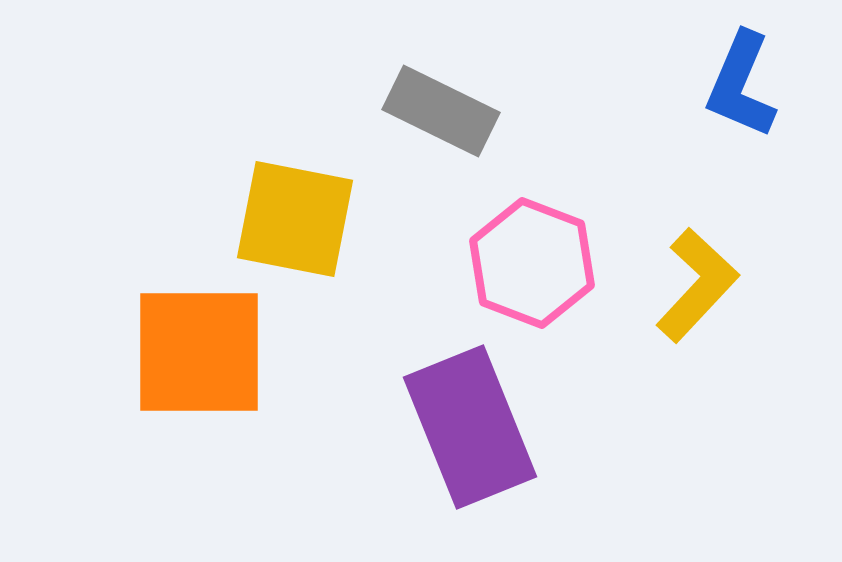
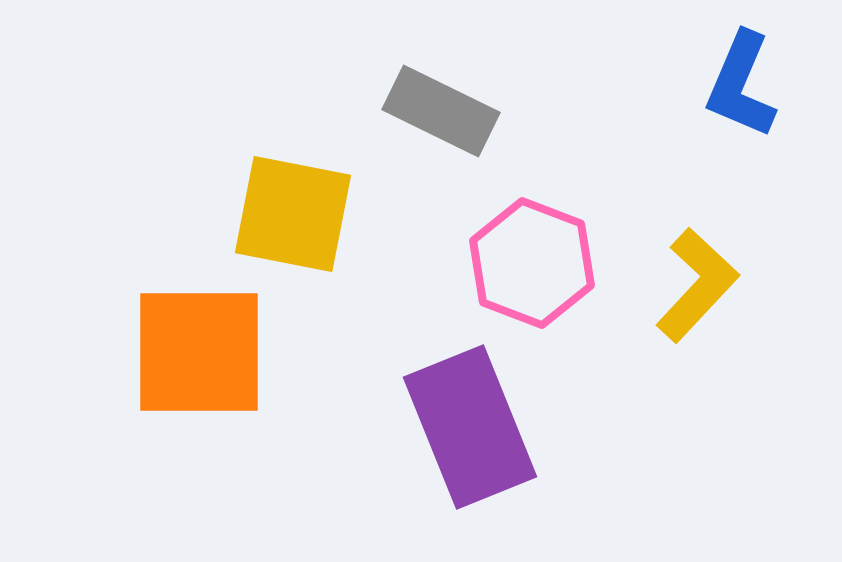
yellow square: moved 2 px left, 5 px up
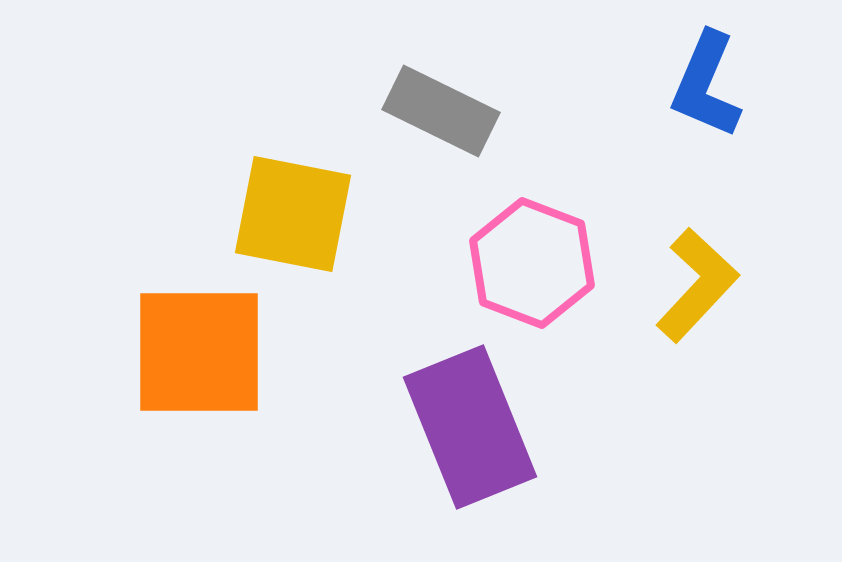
blue L-shape: moved 35 px left
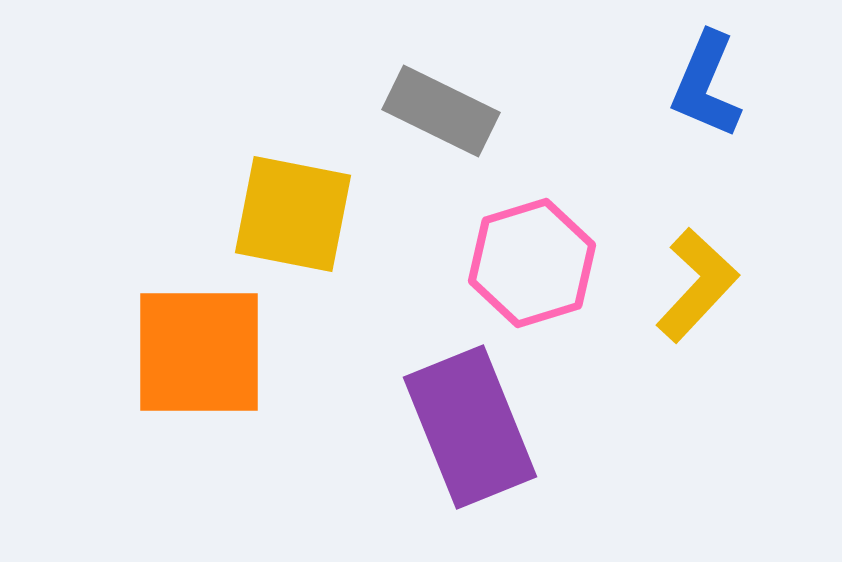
pink hexagon: rotated 22 degrees clockwise
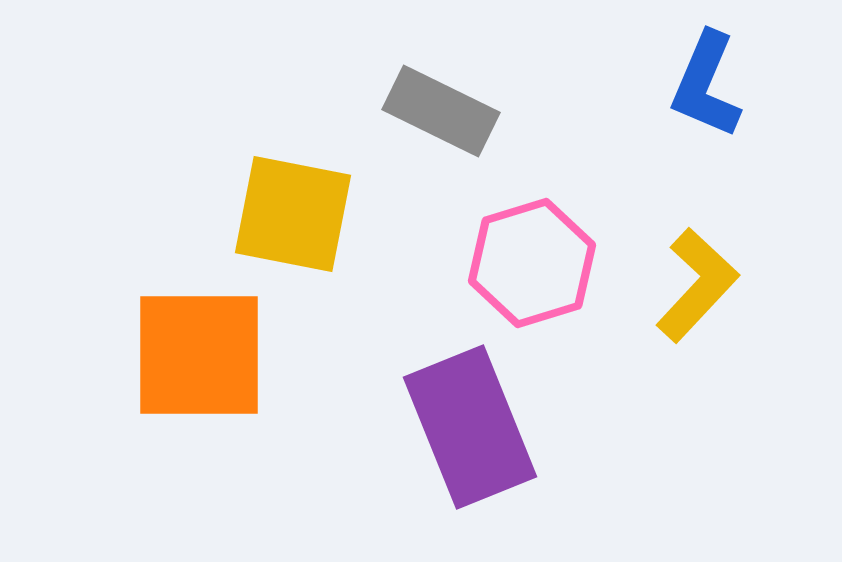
orange square: moved 3 px down
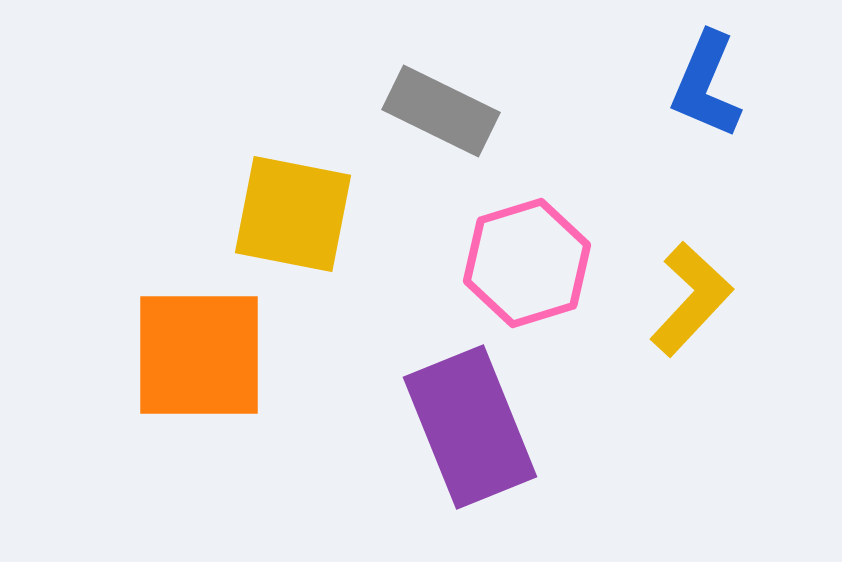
pink hexagon: moved 5 px left
yellow L-shape: moved 6 px left, 14 px down
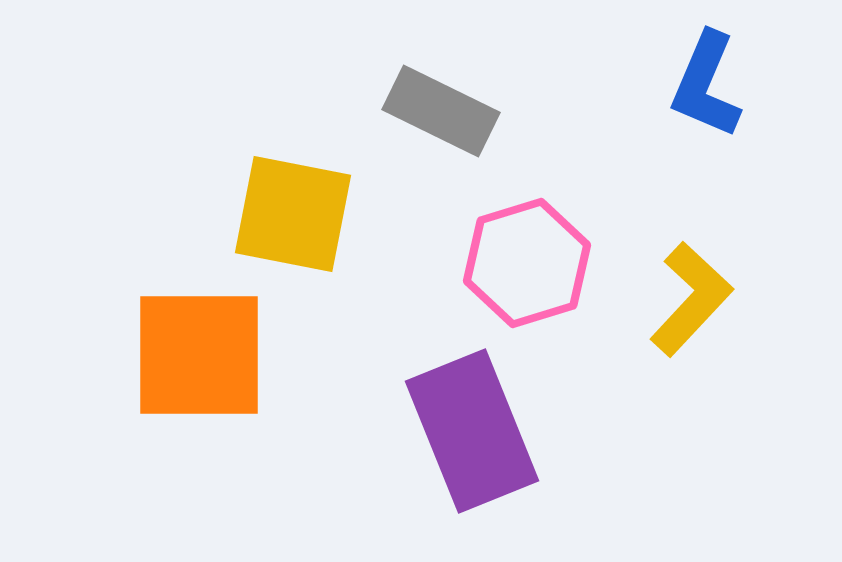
purple rectangle: moved 2 px right, 4 px down
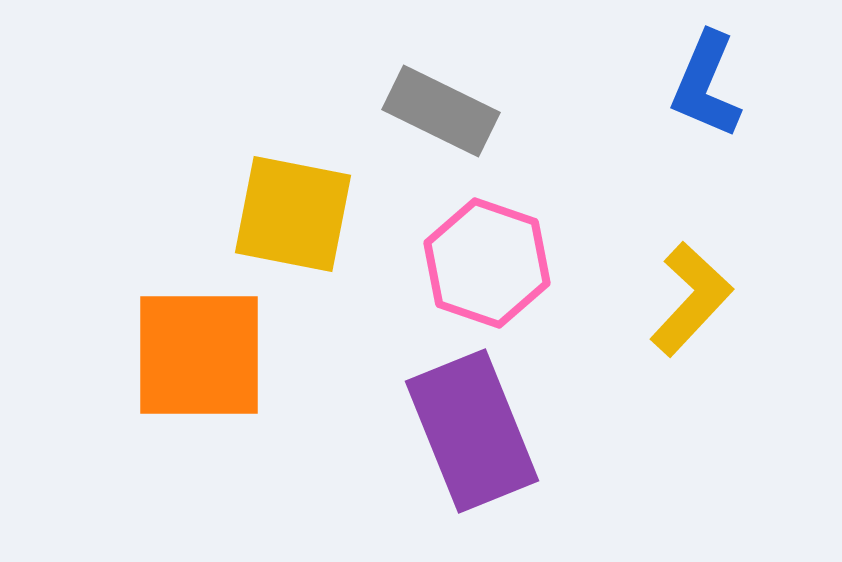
pink hexagon: moved 40 px left; rotated 24 degrees counterclockwise
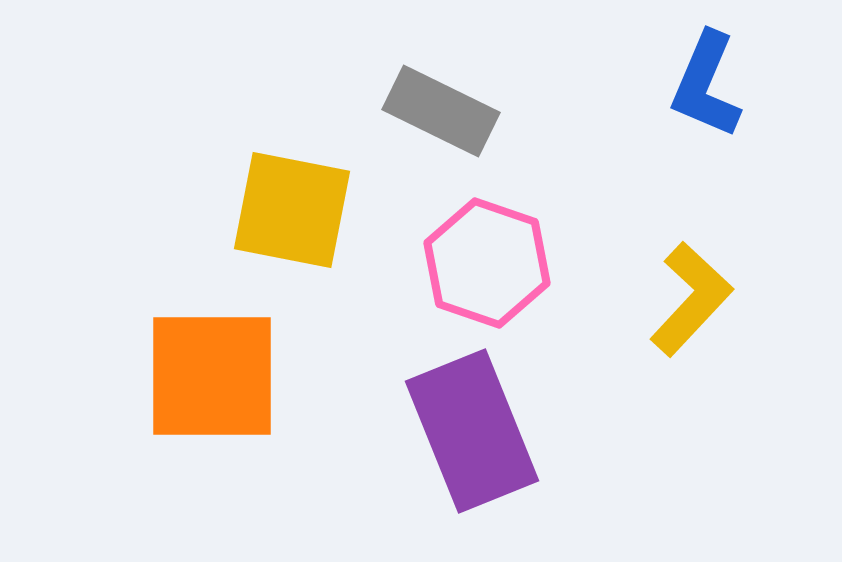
yellow square: moved 1 px left, 4 px up
orange square: moved 13 px right, 21 px down
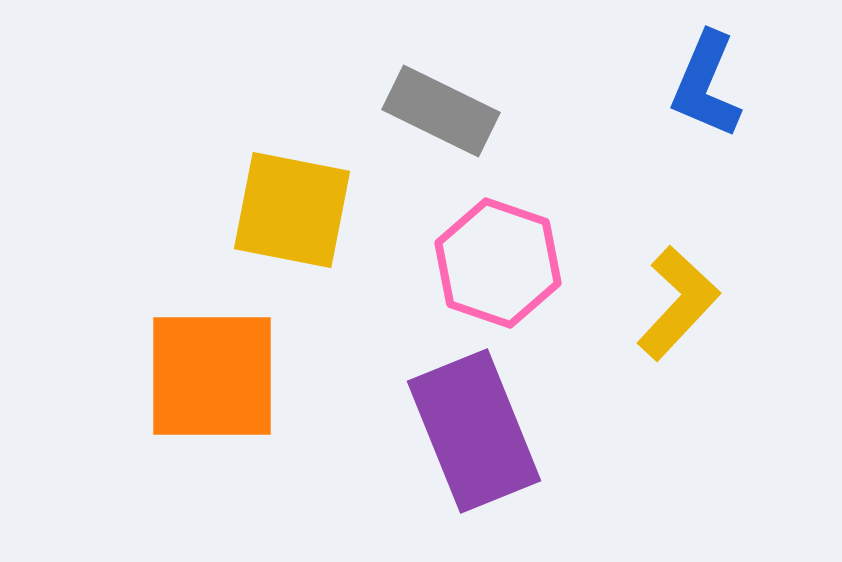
pink hexagon: moved 11 px right
yellow L-shape: moved 13 px left, 4 px down
purple rectangle: moved 2 px right
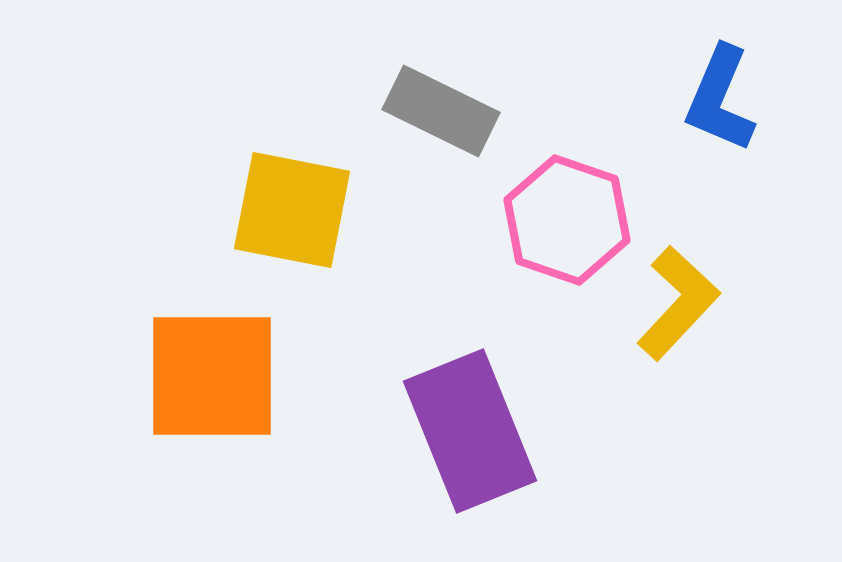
blue L-shape: moved 14 px right, 14 px down
pink hexagon: moved 69 px right, 43 px up
purple rectangle: moved 4 px left
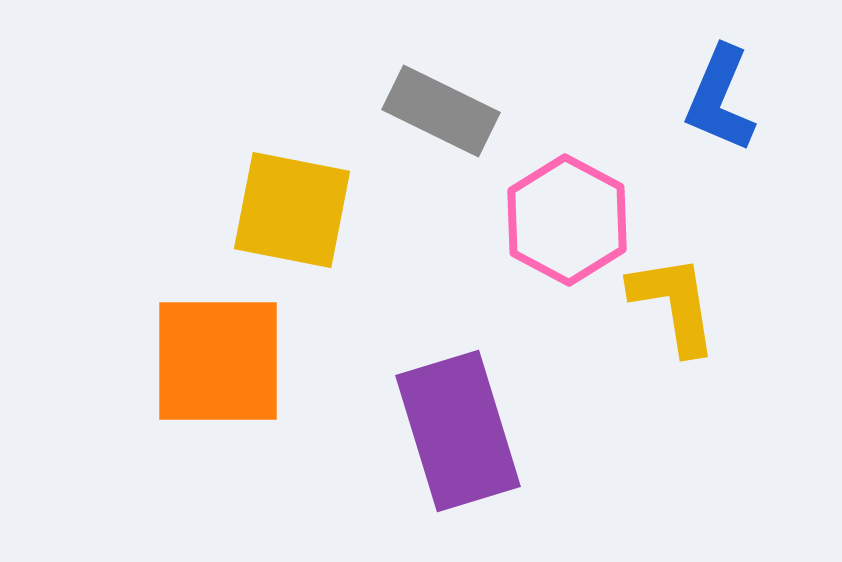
pink hexagon: rotated 9 degrees clockwise
yellow L-shape: moved 4 px left, 1 px down; rotated 52 degrees counterclockwise
orange square: moved 6 px right, 15 px up
purple rectangle: moved 12 px left; rotated 5 degrees clockwise
